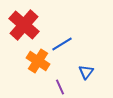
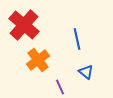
blue line: moved 15 px right, 5 px up; rotated 70 degrees counterclockwise
orange cross: moved 1 px up; rotated 20 degrees clockwise
blue triangle: rotated 28 degrees counterclockwise
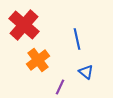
purple line: rotated 49 degrees clockwise
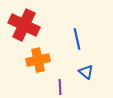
red cross: rotated 16 degrees counterclockwise
orange cross: rotated 25 degrees clockwise
purple line: rotated 28 degrees counterclockwise
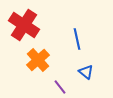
red cross: rotated 8 degrees clockwise
orange cross: rotated 30 degrees counterclockwise
purple line: rotated 35 degrees counterclockwise
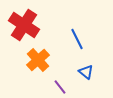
blue line: rotated 15 degrees counterclockwise
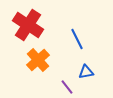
red cross: moved 4 px right
blue triangle: rotated 49 degrees counterclockwise
purple line: moved 7 px right
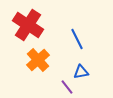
blue triangle: moved 5 px left
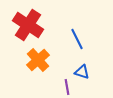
blue triangle: moved 1 px right; rotated 28 degrees clockwise
purple line: rotated 28 degrees clockwise
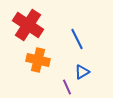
orange cross: rotated 35 degrees counterclockwise
blue triangle: rotated 49 degrees counterclockwise
purple line: rotated 14 degrees counterclockwise
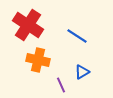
blue line: moved 3 px up; rotated 30 degrees counterclockwise
purple line: moved 6 px left, 2 px up
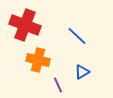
red cross: moved 3 px left; rotated 12 degrees counterclockwise
blue line: rotated 10 degrees clockwise
purple line: moved 3 px left
